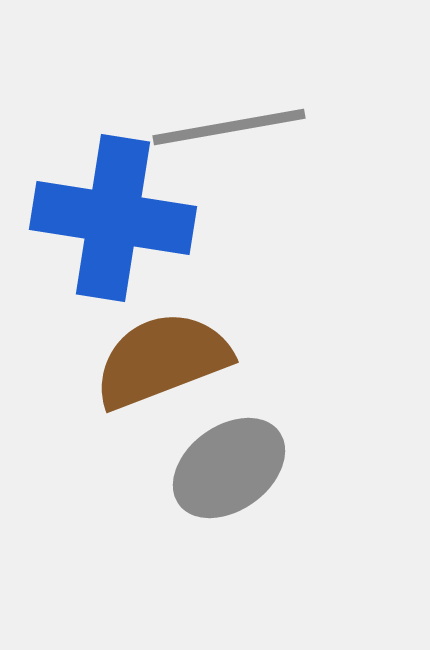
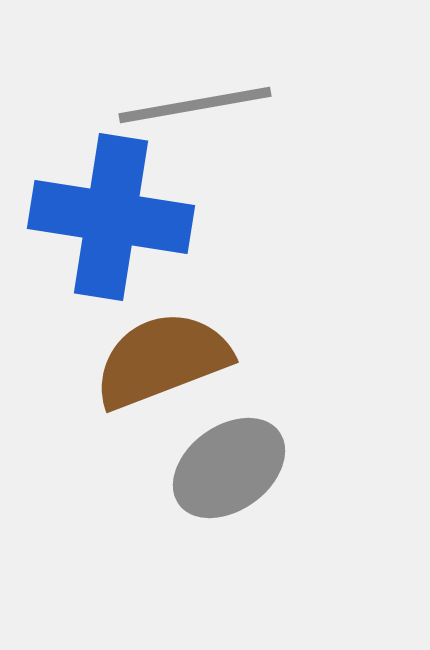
gray line: moved 34 px left, 22 px up
blue cross: moved 2 px left, 1 px up
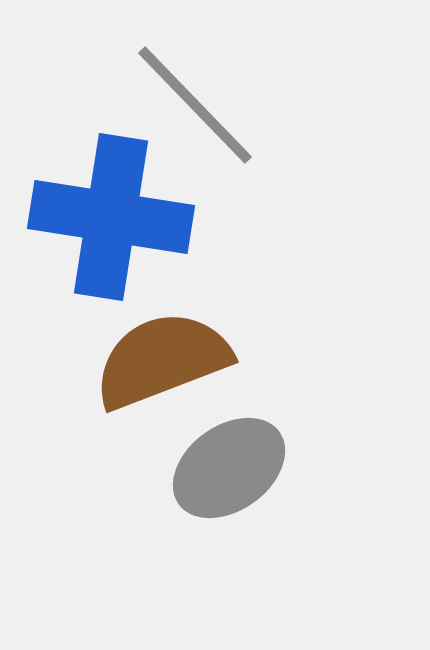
gray line: rotated 56 degrees clockwise
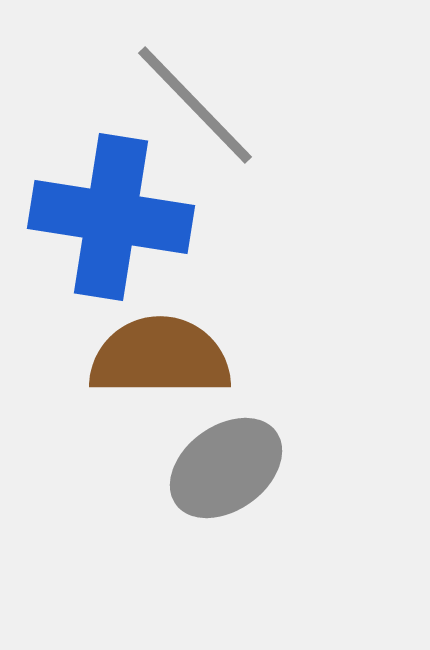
brown semicircle: moved 2 px left, 3 px up; rotated 21 degrees clockwise
gray ellipse: moved 3 px left
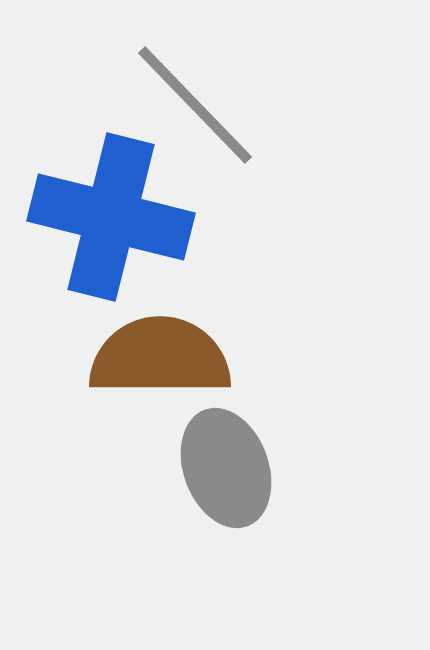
blue cross: rotated 5 degrees clockwise
gray ellipse: rotated 74 degrees counterclockwise
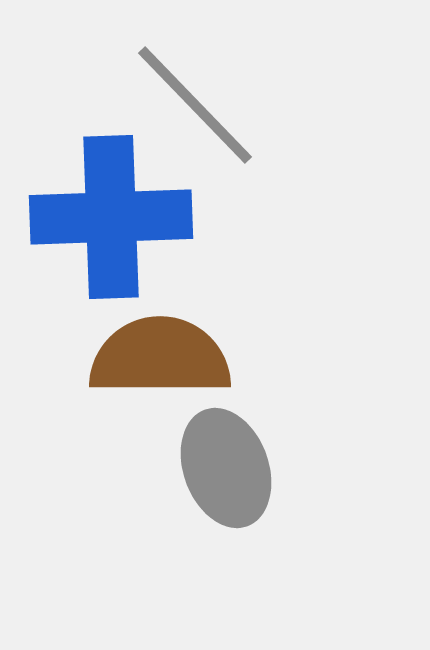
blue cross: rotated 16 degrees counterclockwise
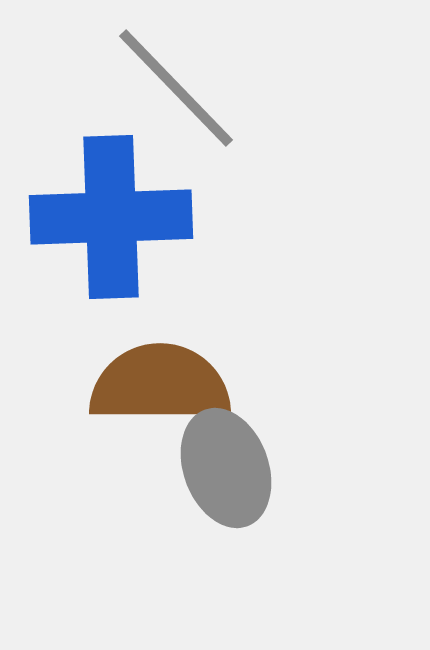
gray line: moved 19 px left, 17 px up
brown semicircle: moved 27 px down
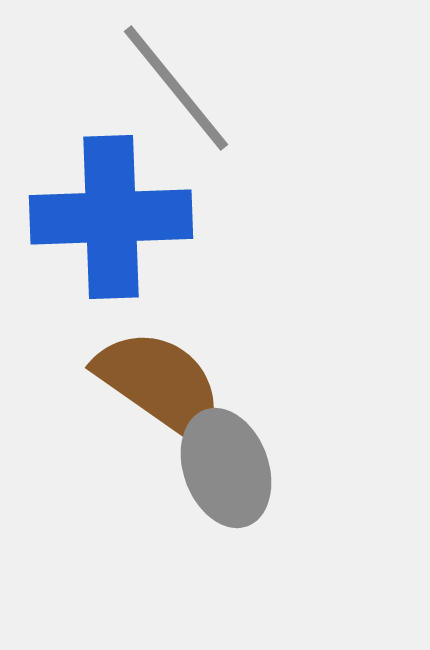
gray line: rotated 5 degrees clockwise
brown semicircle: rotated 35 degrees clockwise
